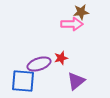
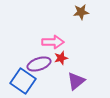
pink arrow: moved 19 px left, 18 px down
blue square: rotated 30 degrees clockwise
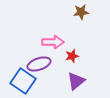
red star: moved 11 px right, 2 px up
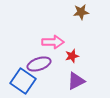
purple triangle: rotated 12 degrees clockwise
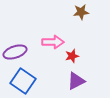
purple ellipse: moved 24 px left, 12 px up
